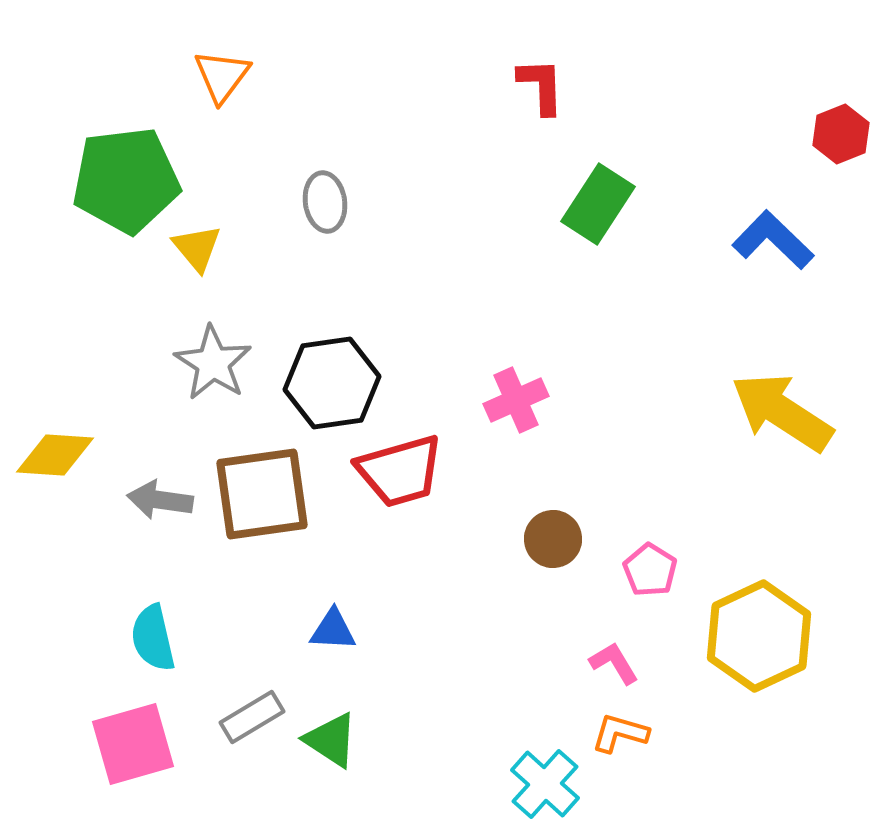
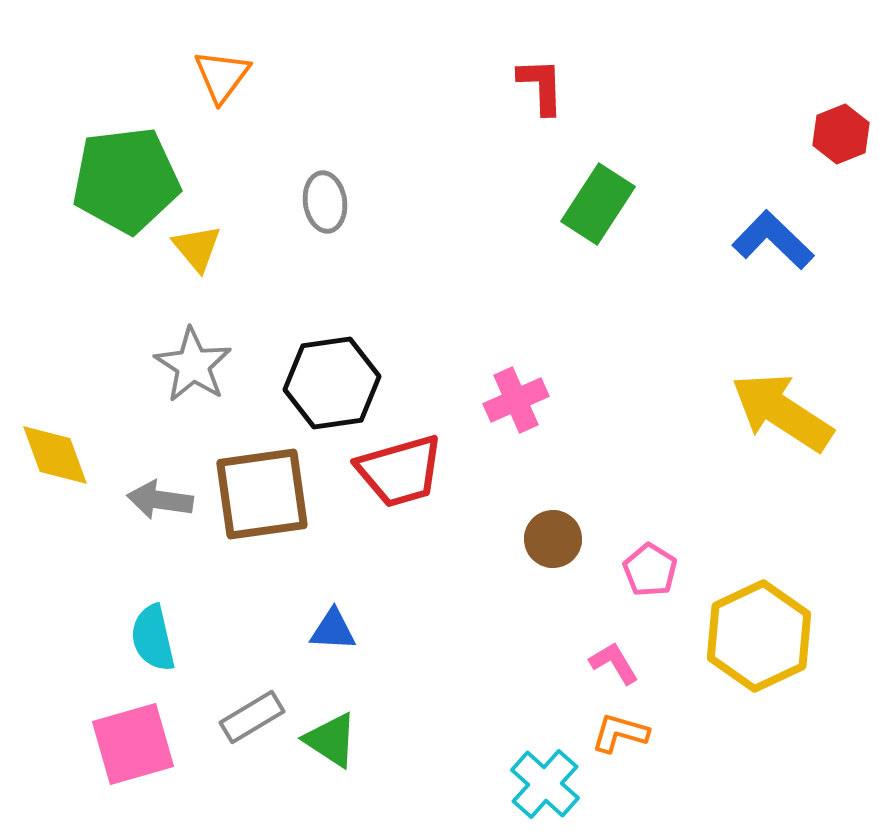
gray star: moved 20 px left, 2 px down
yellow diamond: rotated 66 degrees clockwise
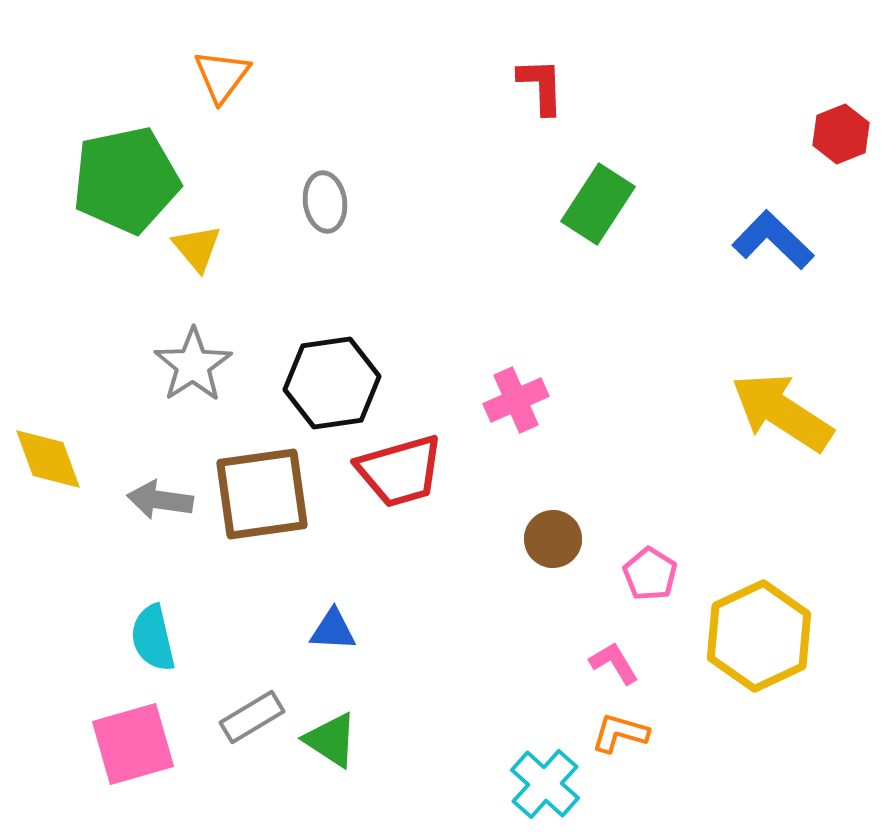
green pentagon: rotated 5 degrees counterclockwise
gray star: rotated 6 degrees clockwise
yellow diamond: moved 7 px left, 4 px down
pink pentagon: moved 4 px down
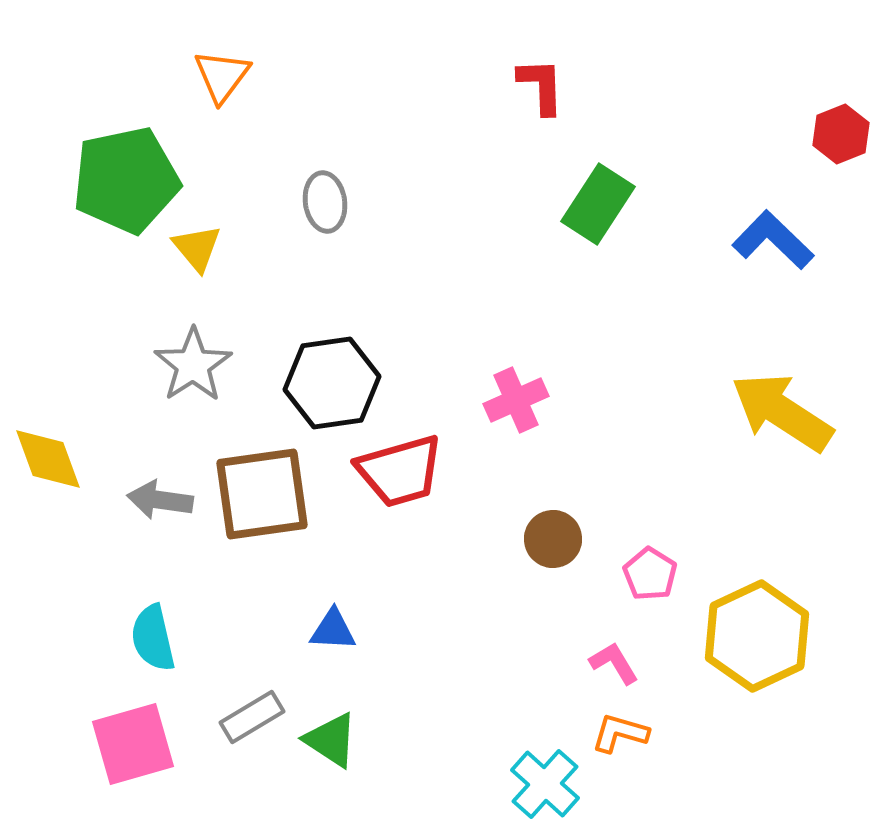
yellow hexagon: moved 2 px left
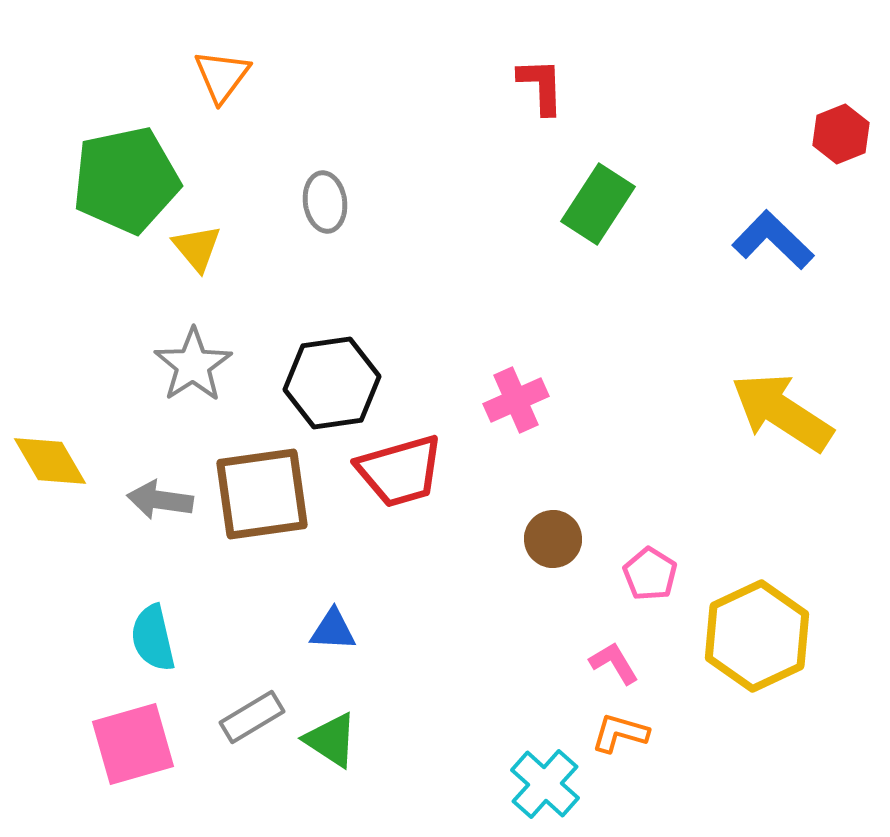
yellow diamond: moved 2 px right, 2 px down; rotated 10 degrees counterclockwise
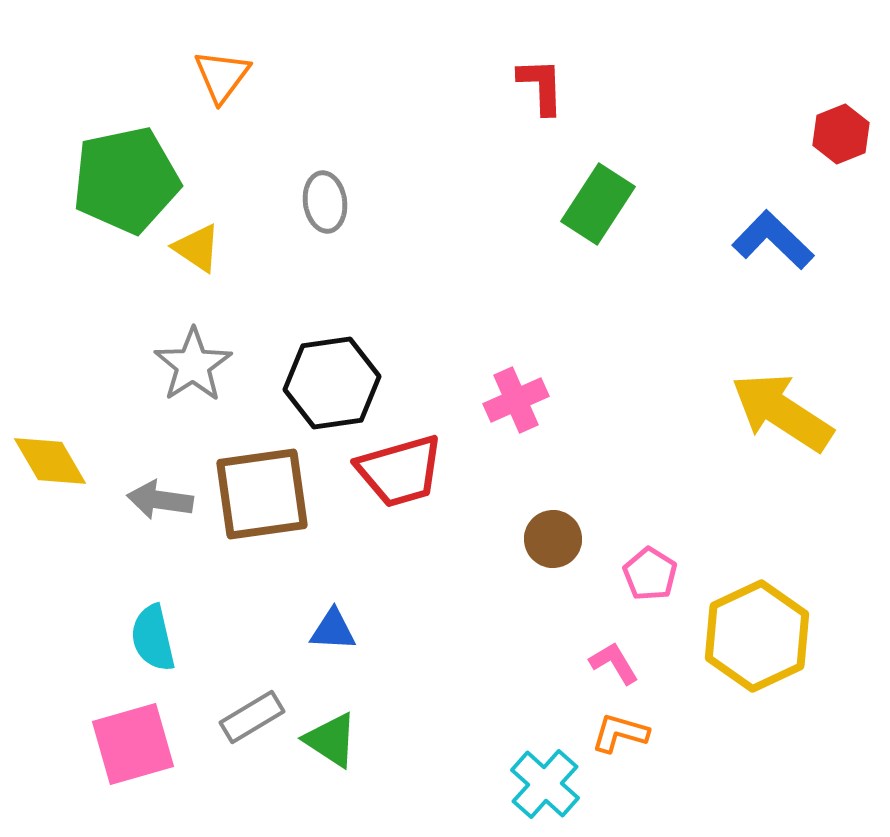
yellow triangle: rotated 16 degrees counterclockwise
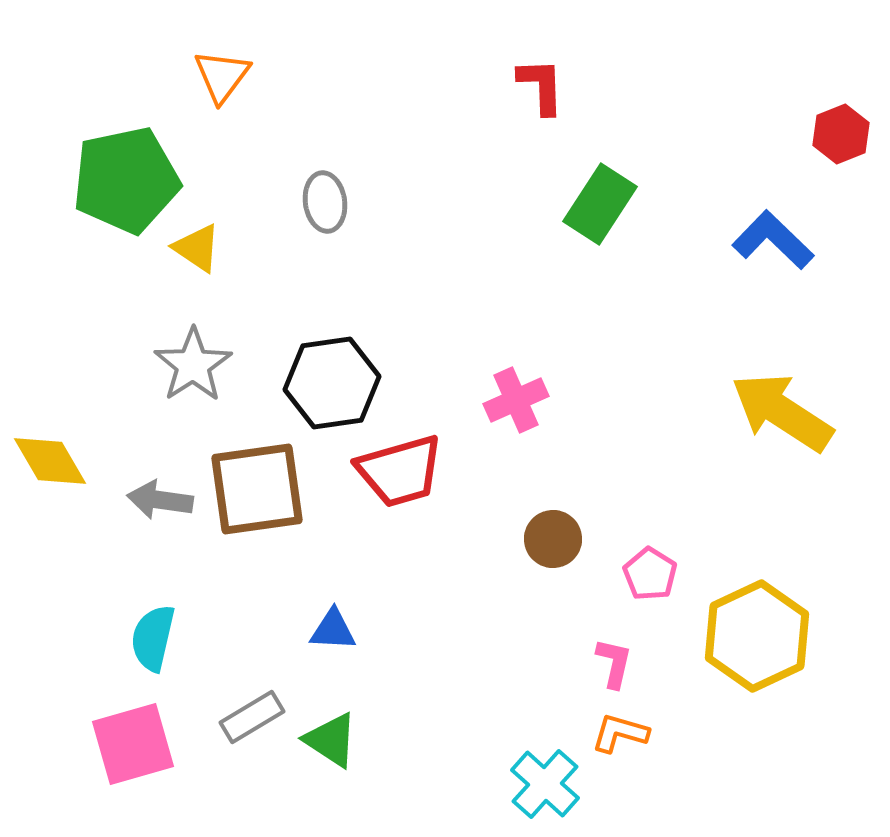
green rectangle: moved 2 px right
brown square: moved 5 px left, 5 px up
cyan semicircle: rotated 26 degrees clockwise
pink L-shape: rotated 44 degrees clockwise
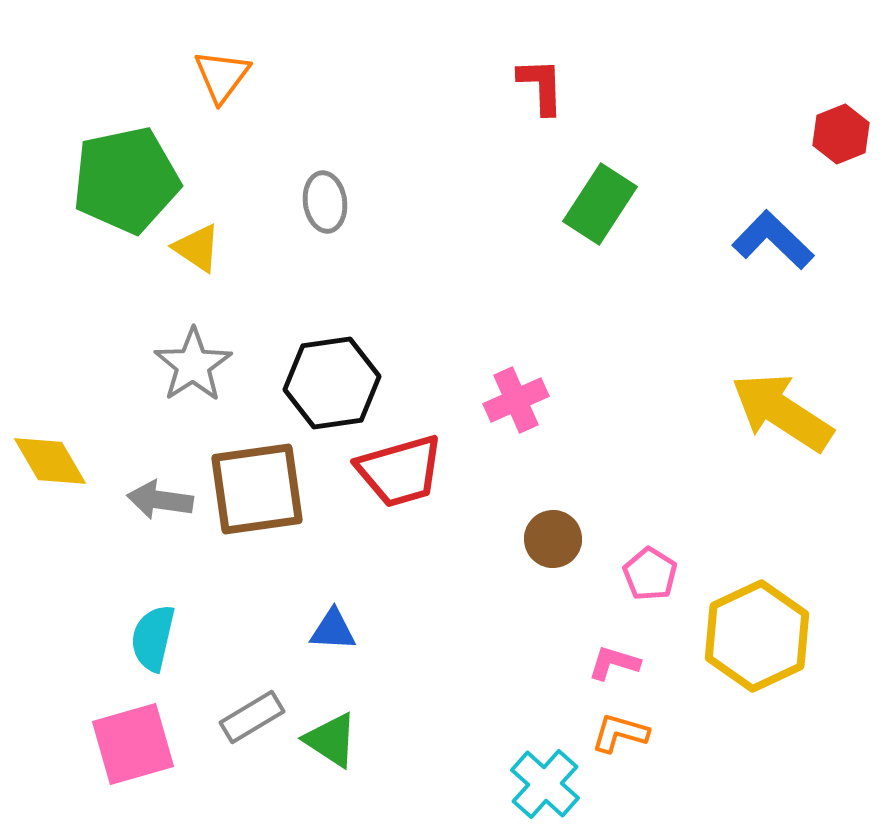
pink L-shape: rotated 86 degrees counterclockwise
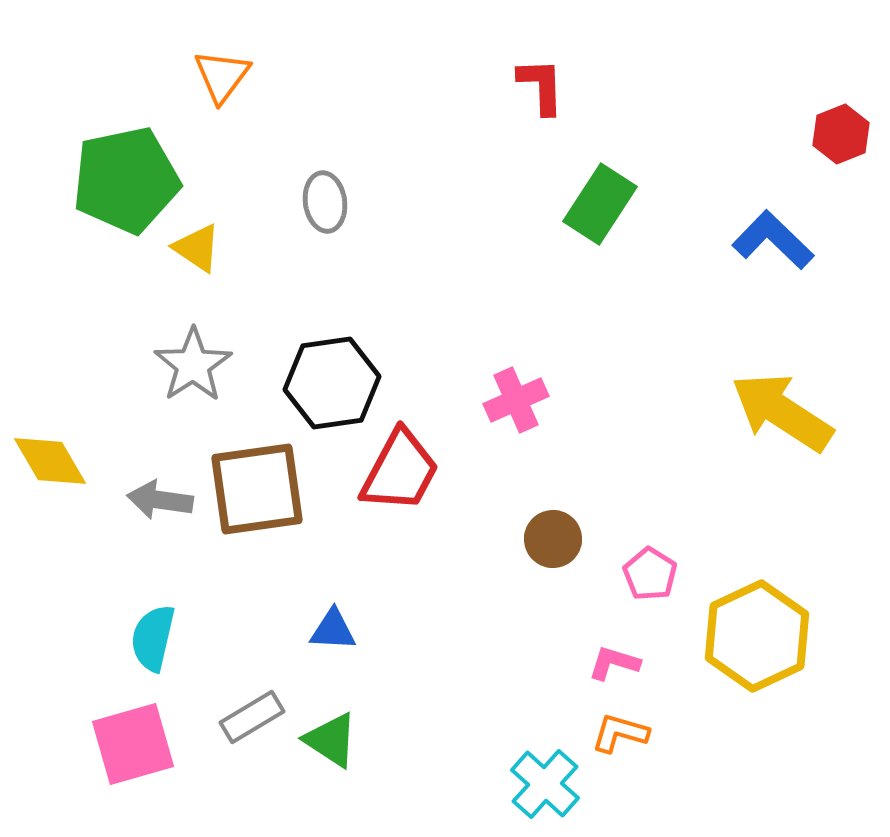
red trapezoid: rotated 46 degrees counterclockwise
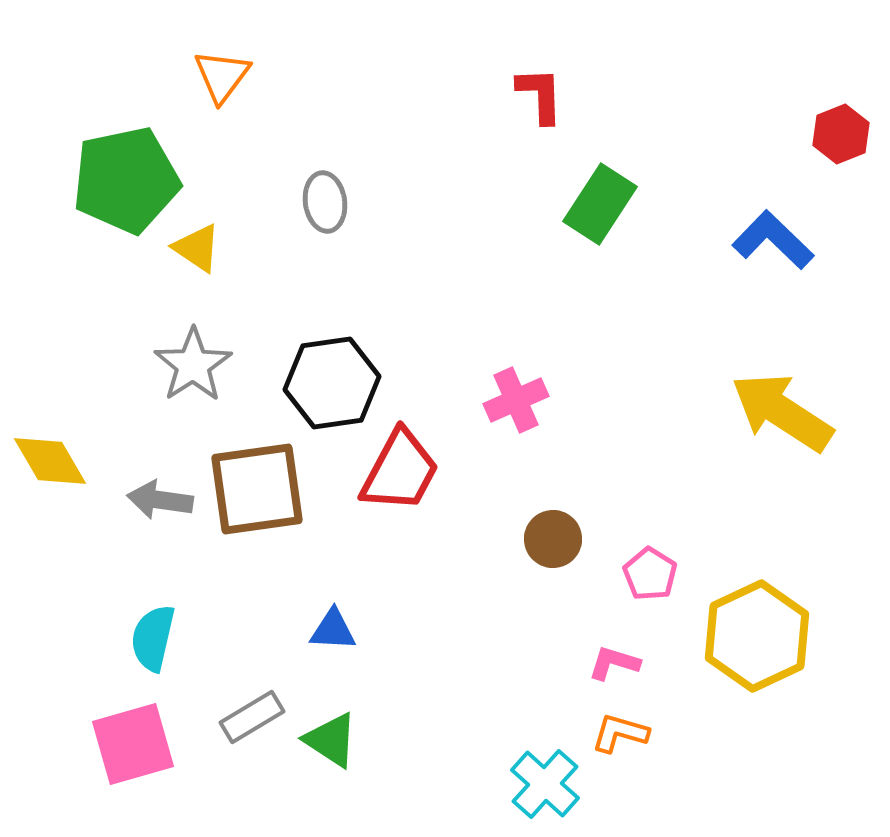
red L-shape: moved 1 px left, 9 px down
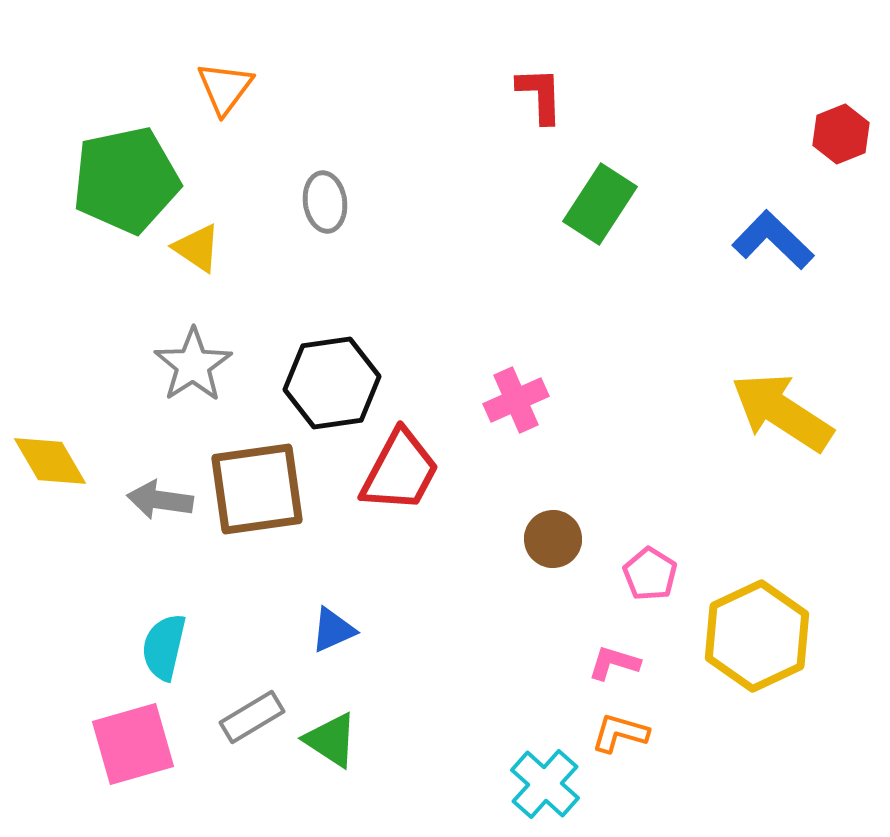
orange triangle: moved 3 px right, 12 px down
blue triangle: rotated 27 degrees counterclockwise
cyan semicircle: moved 11 px right, 9 px down
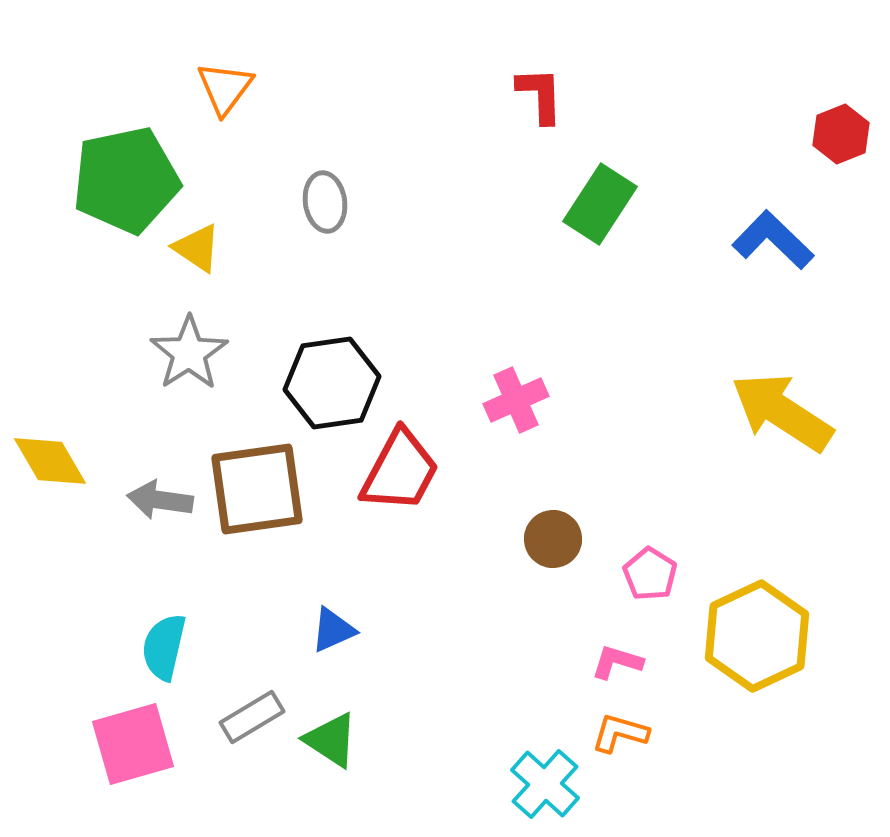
gray star: moved 4 px left, 12 px up
pink L-shape: moved 3 px right, 1 px up
